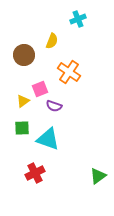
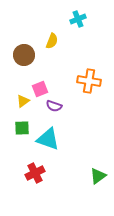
orange cross: moved 20 px right, 9 px down; rotated 25 degrees counterclockwise
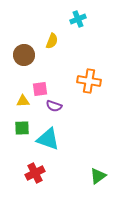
pink square: rotated 14 degrees clockwise
yellow triangle: rotated 32 degrees clockwise
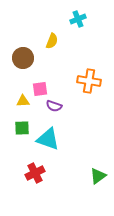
brown circle: moved 1 px left, 3 px down
